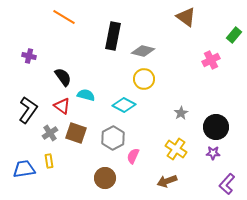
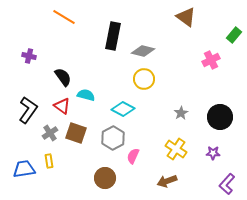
cyan diamond: moved 1 px left, 4 px down
black circle: moved 4 px right, 10 px up
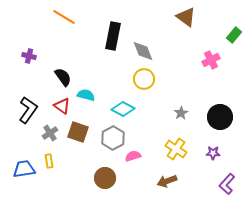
gray diamond: rotated 55 degrees clockwise
brown square: moved 2 px right, 1 px up
pink semicircle: rotated 49 degrees clockwise
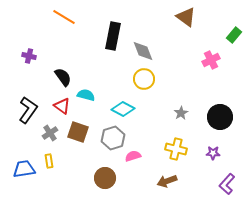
gray hexagon: rotated 10 degrees clockwise
yellow cross: rotated 20 degrees counterclockwise
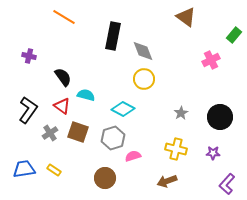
yellow rectangle: moved 5 px right, 9 px down; rotated 48 degrees counterclockwise
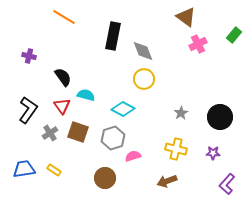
pink cross: moved 13 px left, 16 px up
red triangle: rotated 18 degrees clockwise
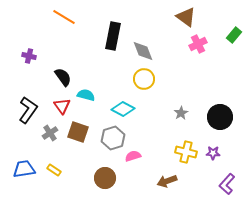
yellow cross: moved 10 px right, 3 px down
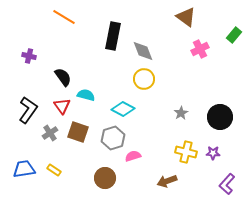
pink cross: moved 2 px right, 5 px down
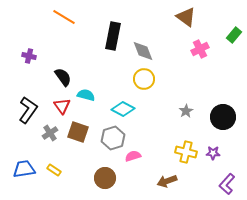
gray star: moved 5 px right, 2 px up
black circle: moved 3 px right
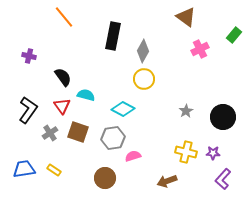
orange line: rotated 20 degrees clockwise
gray diamond: rotated 50 degrees clockwise
gray hexagon: rotated 10 degrees clockwise
purple L-shape: moved 4 px left, 5 px up
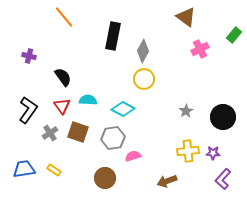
cyan semicircle: moved 2 px right, 5 px down; rotated 12 degrees counterclockwise
yellow cross: moved 2 px right, 1 px up; rotated 20 degrees counterclockwise
